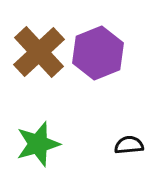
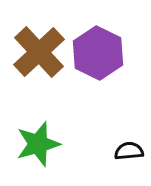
purple hexagon: rotated 12 degrees counterclockwise
black semicircle: moved 6 px down
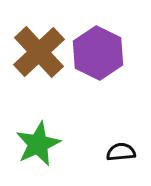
green star: rotated 9 degrees counterclockwise
black semicircle: moved 8 px left, 1 px down
